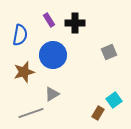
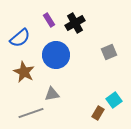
black cross: rotated 30 degrees counterclockwise
blue semicircle: moved 3 px down; rotated 40 degrees clockwise
blue circle: moved 3 px right
brown star: rotated 30 degrees counterclockwise
gray triangle: rotated 21 degrees clockwise
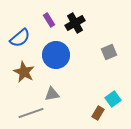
cyan square: moved 1 px left, 1 px up
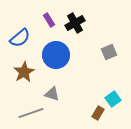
brown star: rotated 15 degrees clockwise
gray triangle: rotated 28 degrees clockwise
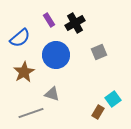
gray square: moved 10 px left
brown rectangle: moved 1 px up
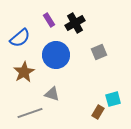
cyan square: rotated 21 degrees clockwise
gray line: moved 1 px left
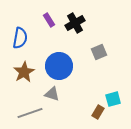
blue semicircle: rotated 40 degrees counterclockwise
blue circle: moved 3 px right, 11 px down
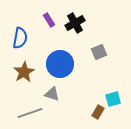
blue circle: moved 1 px right, 2 px up
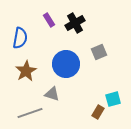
blue circle: moved 6 px right
brown star: moved 2 px right, 1 px up
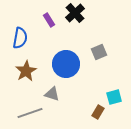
black cross: moved 10 px up; rotated 12 degrees counterclockwise
cyan square: moved 1 px right, 2 px up
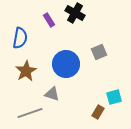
black cross: rotated 18 degrees counterclockwise
